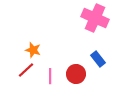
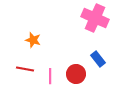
orange star: moved 10 px up
red line: moved 1 px left, 1 px up; rotated 54 degrees clockwise
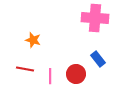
pink cross: rotated 20 degrees counterclockwise
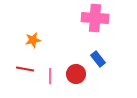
orange star: rotated 28 degrees counterclockwise
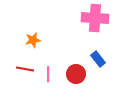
pink line: moved 2 px left, 2 px up
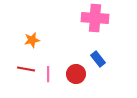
orange star: moved 1 px left
red line: moved 1 px right
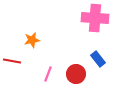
red line: moved 14 px left, 8 px up
pink line: rotated 21 degrees clockwise
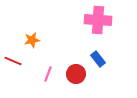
pink cross: moved 3 px right, 2 px down
red line: moved 1 px right; rotated 12 degrees clockwise
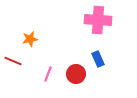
orange star: moved 2 px left, 1 px up
blue rectangle: rotated 14 degrees clockwise
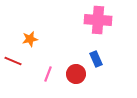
blue rectangle: moved 2 px left
